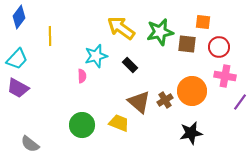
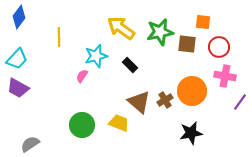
yellow line: moved 9 px right, 1 px down
pink semicircle: rotated 144 degrees counterclockwise
gray semicircle: rotated 108 degrees clockwise
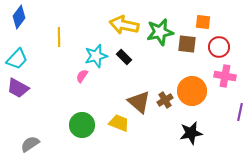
yellow arrow: moved 3 px right, 3 px up; rotated 24 degrees counterclockwise
black rectangle: moved 6 px left, 8 px up
purple line: moved 10 px down; rotated 24 degrees counterclockwise
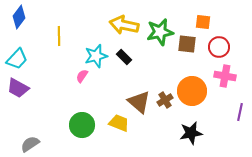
yellow line: moved 1 px up
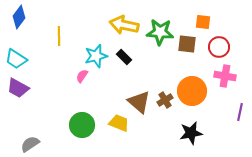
green star: rotated 16 degrees clockwise
cyan trapezoid: moved 1 px left; rotated 80 degrees clockwise
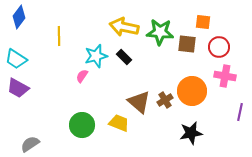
yellow arrow: moved 2 px down
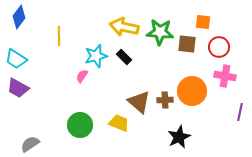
brown cross: rotated 28 degrees clockwise
green circle: moved 2 px left
black star: moved 12 px left, 4 px down; rotated 15 degrees counterclockwise
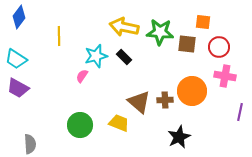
gray semicircle: rotated 120 degrees clockwise
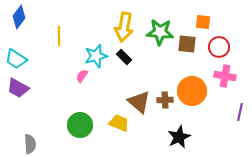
yellow arrow: rotated 92 degrees counterclockwise
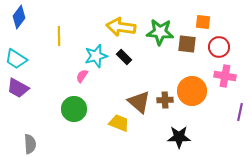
yellow arrow: moved 3 px left; rotated 88 degrees clockwise
green circle: moved 6 px left, 16 px up
black star: rotated 25 degrees clockwise
